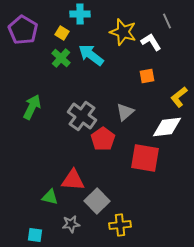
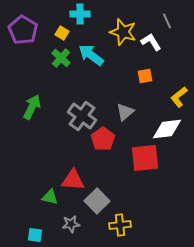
orange square: moved 2 px left
white diamond: moved 2 px down
red square: rotated 16 degrees counterclockwise
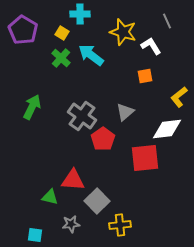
white L-shape: moved 4 px down
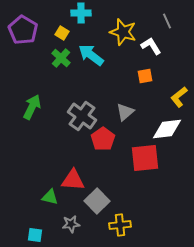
cyan cross: moved 1 px right, 1 px up
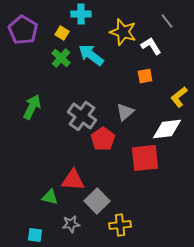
cyan cross: moved 1 px down
gray line: rotated 14 degrees counterclockwise
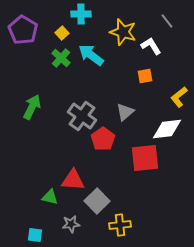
yellow square: rotated 16 degrees clockwise
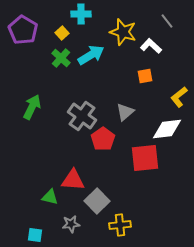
white L-shape: rotated 15 degrees counterclockwise
cyan arrow: rotated 112 degrees clockwise
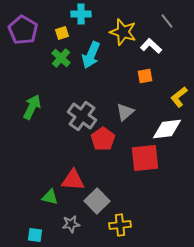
yellow square: rotated 24 degrees clockwise
cyan arrow: rotated 144 degrees clockwise
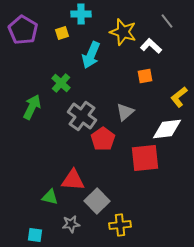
green cross: moved 25 px down
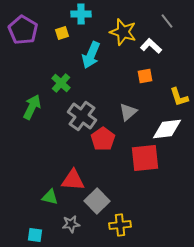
yellow L-shape: rotated 70 degrees counterclockwise
gray triangle: moved 3 px right
